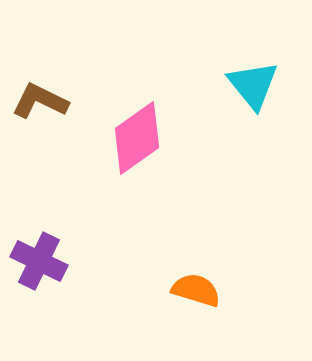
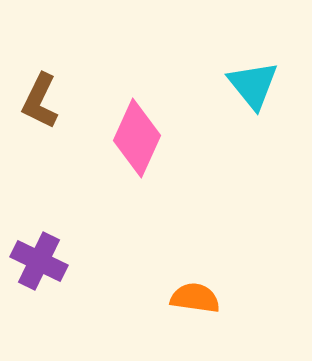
brown L-shape: rotated 90 degrees counterclockwise
pink diamond: rotated 30 degrees counterclockwise
orange semicircle: moved 1 px left, 8 px down; rotated 9 degrees counterclockwise
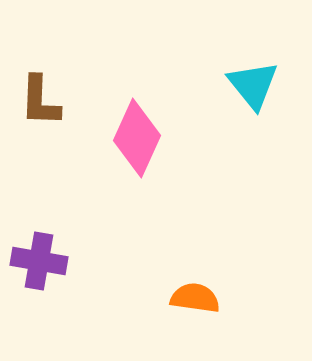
brown L-shape: rotated 24 degrees counterclockwise
purple cross: rotated 16 degrees counterclockwise
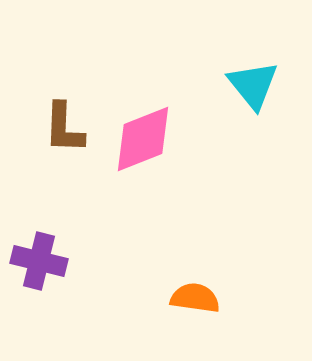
brown L-shape: moved 24 px right, 27 px down
pink diamond: moved 6 px right, 1 px down; rotated 44 degrees clockwise
purple cross: rotated 4 degrees clockwise
